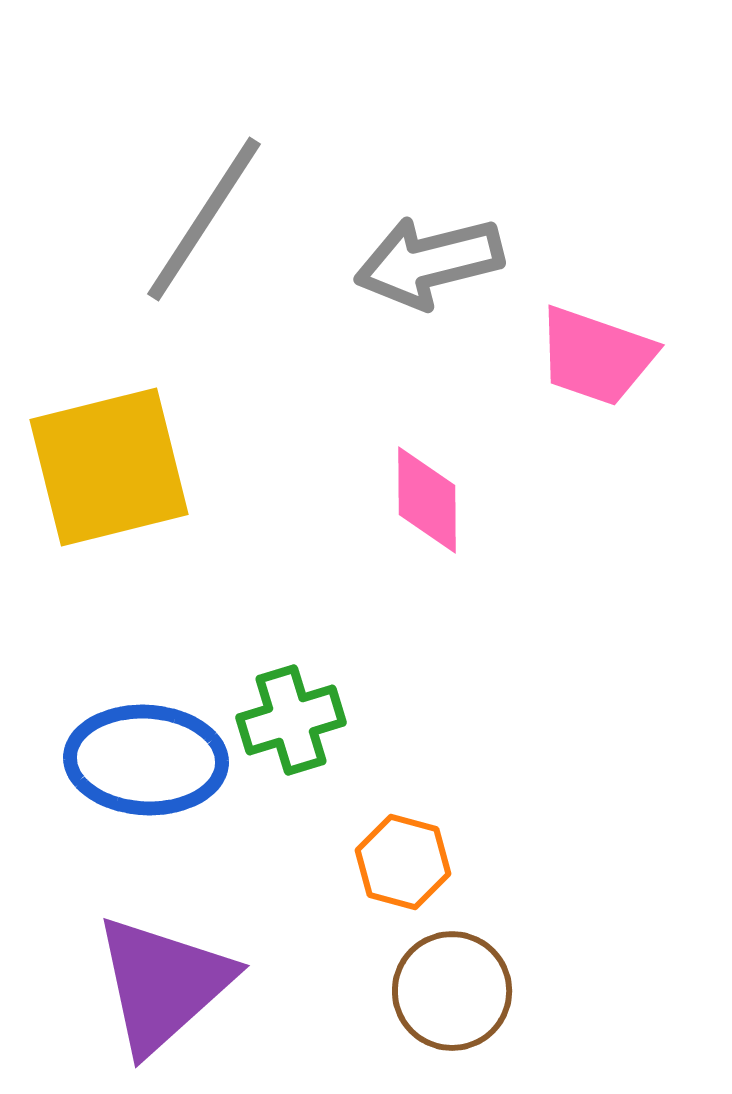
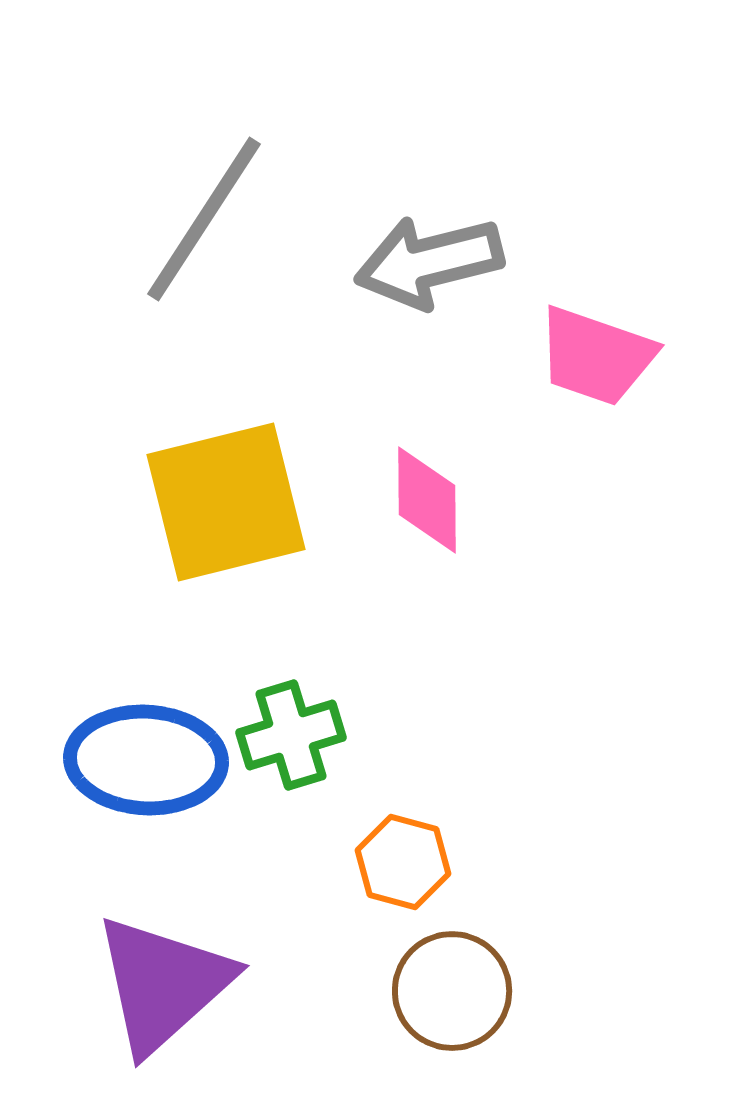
yellow square: moved 117 px right, 35 px down
green cross: moved 15 px down
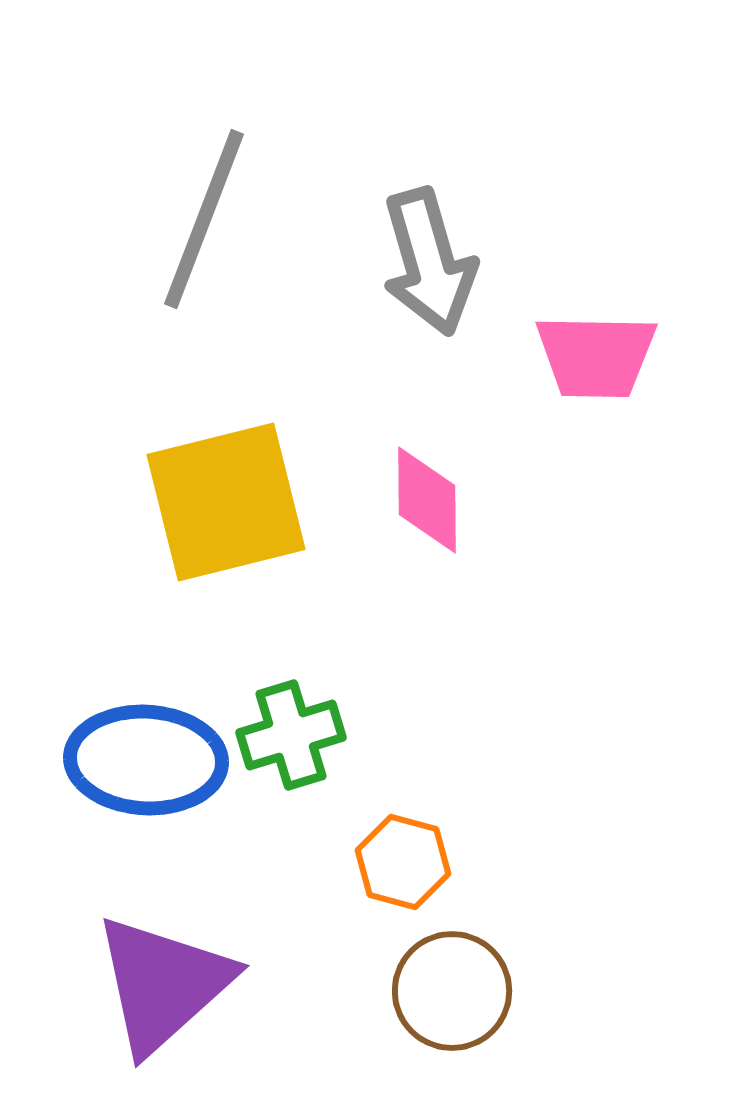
gray line: rotated 12 degrees counterclockwise
gray arrow: rotated 92 degrees counterclockwise
pink trapezoid: rotated 18 degrees counterclockwise
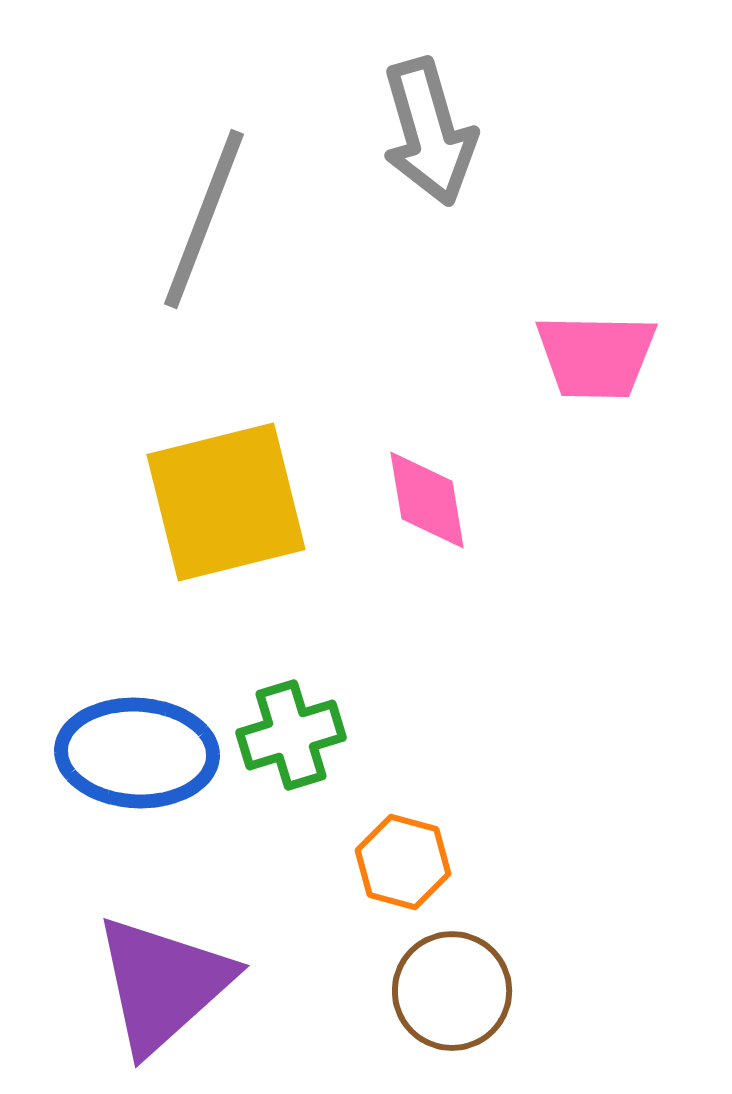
gray arrow: moved 130 px up
pink diamond: rotated 9 degrees counterclockwise
blue ellipse: moved 9 px left, 7 px up
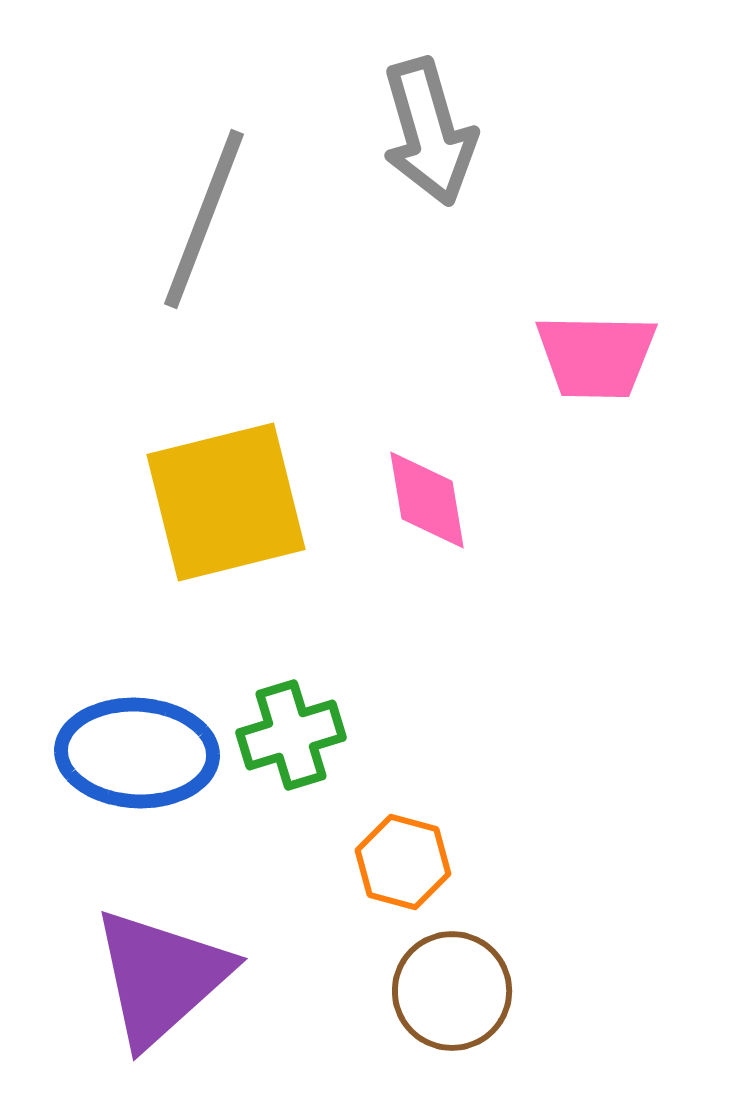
purple triangle: moved 2 px left, 7 px up
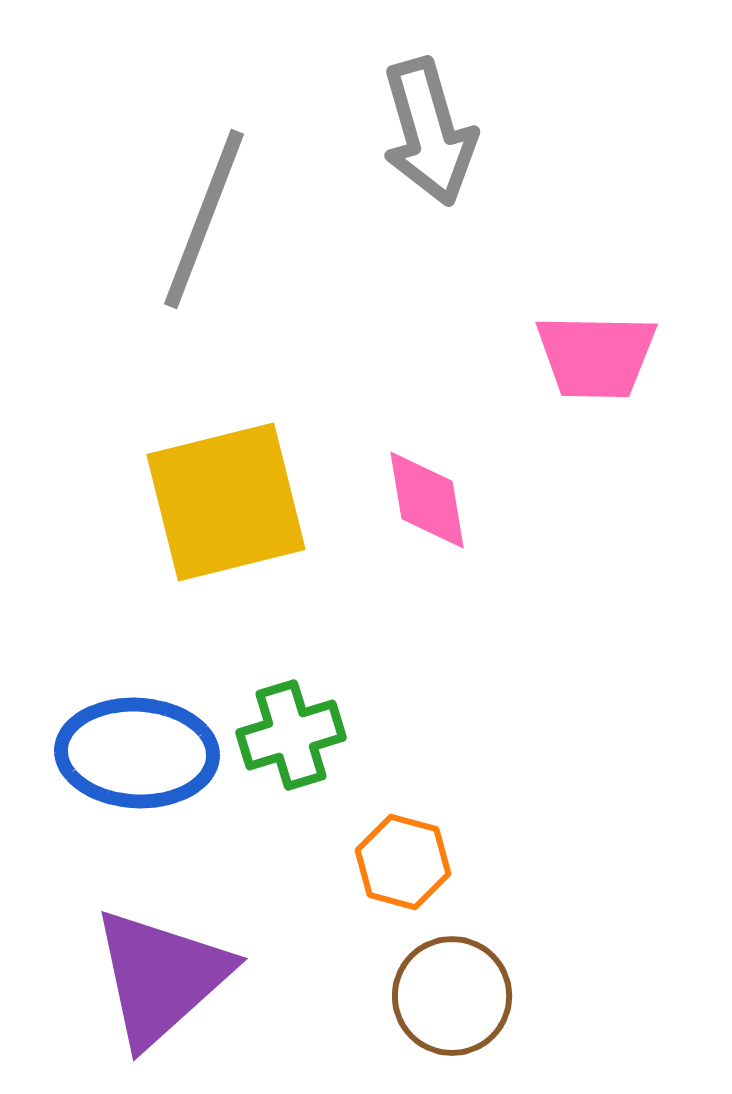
brown circle: moved 5 px down
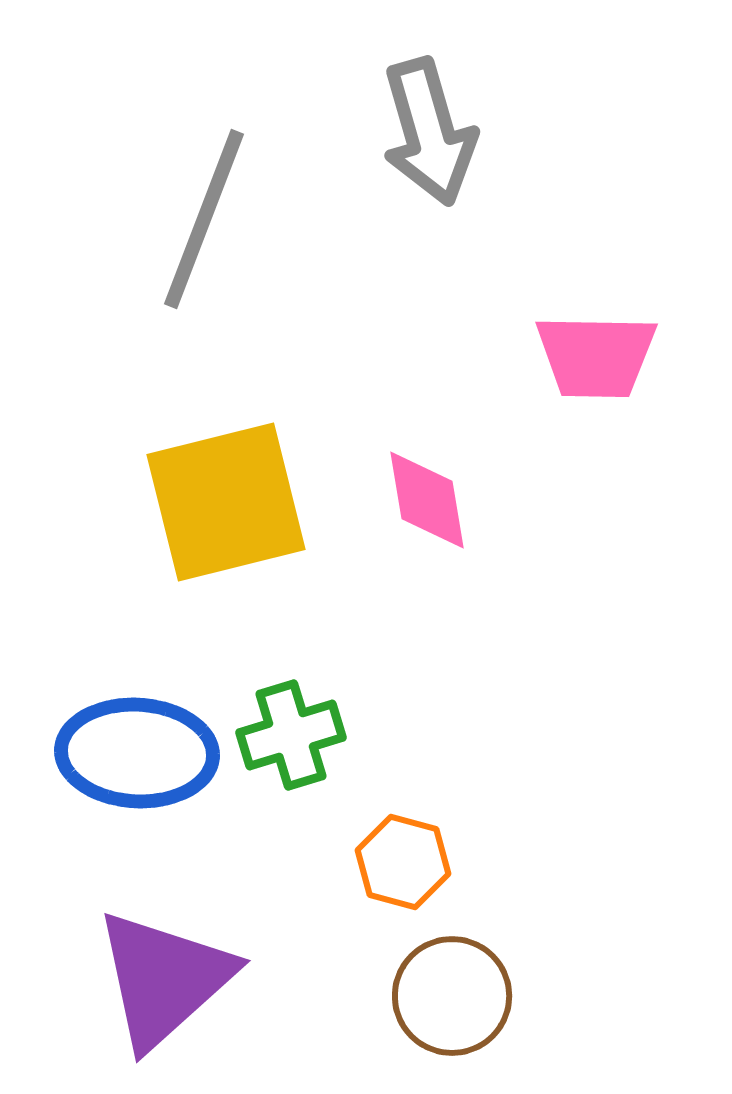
purple triangle: moved 3 px right, 2 px down
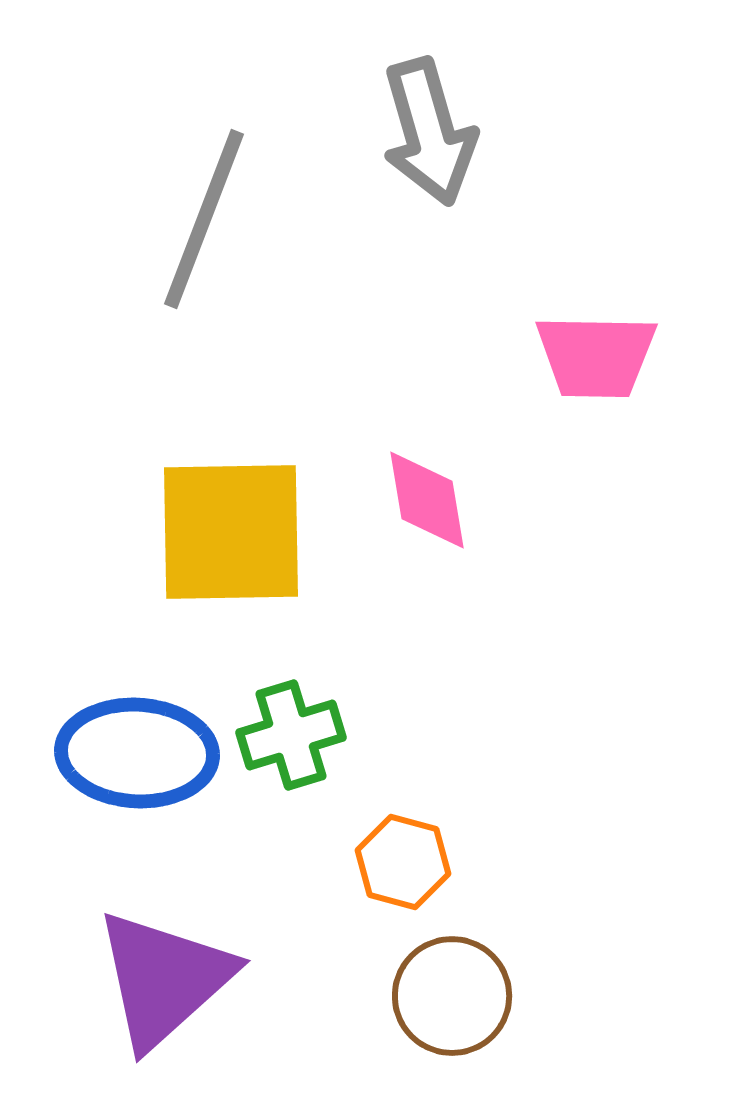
yellow square: moved 5 px right, 30 px down; rotated 13 degrees clockwise
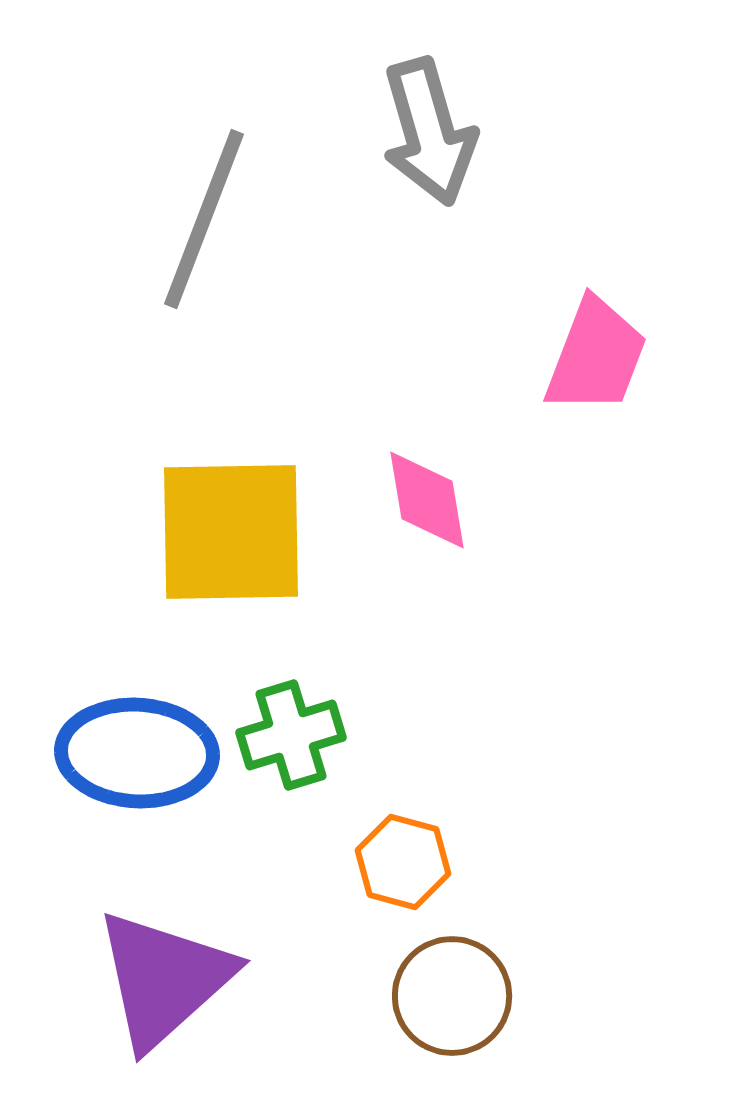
pink trapezoid: rotated 70 degrees counterclockwise
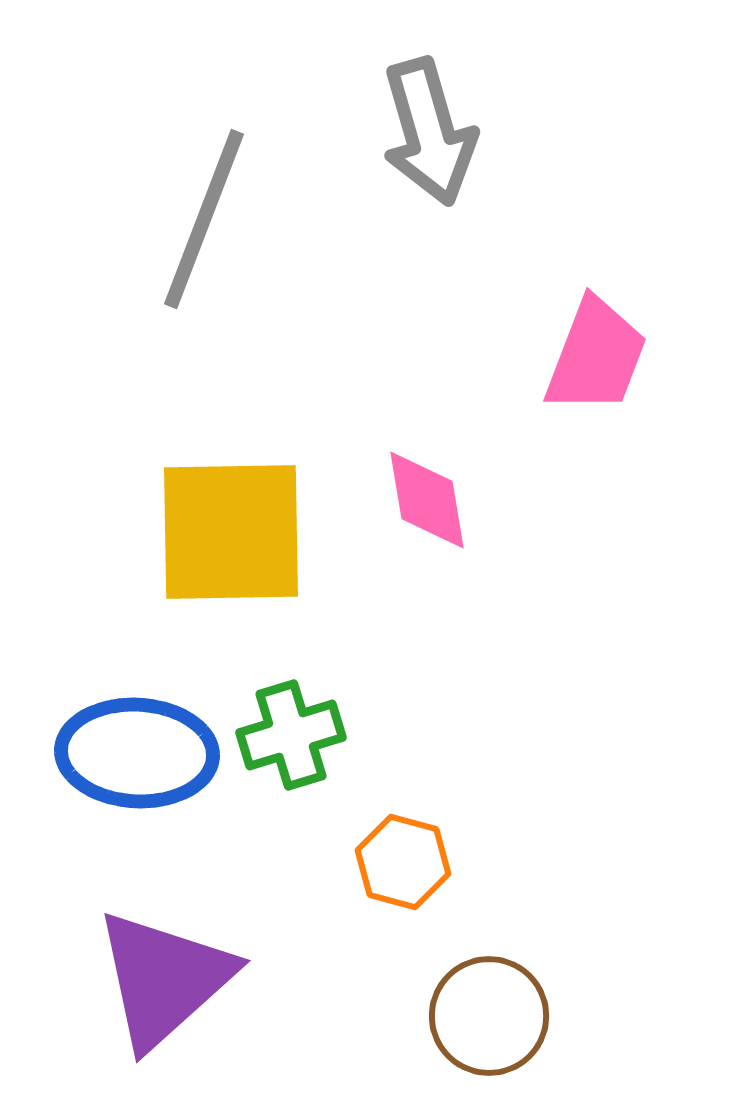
brown circle: moved 37 px right, 20 px down
